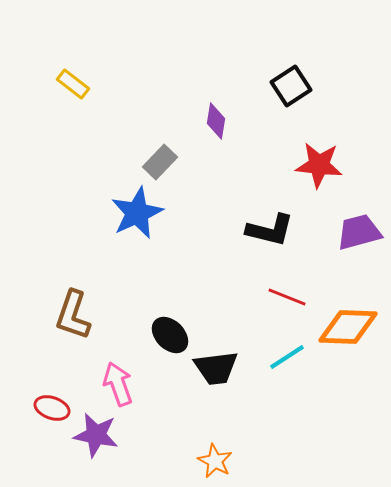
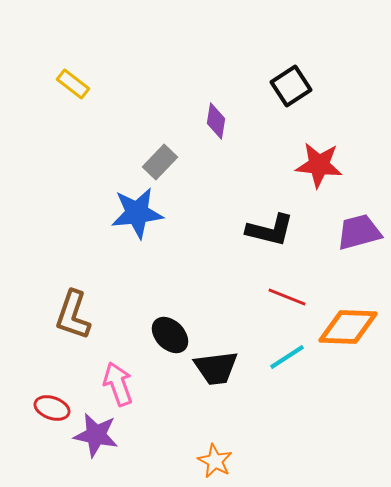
blue star: rotated 18 degrees clockwise
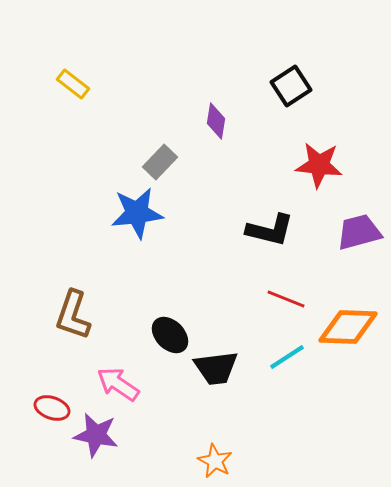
red line: moved 1 px left, 2 px down
pink arrow: rotated 36 degrees counterclockwise
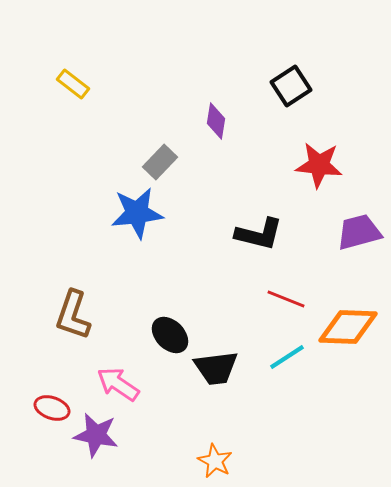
black L-shape: moved 11 px left, 4 px down
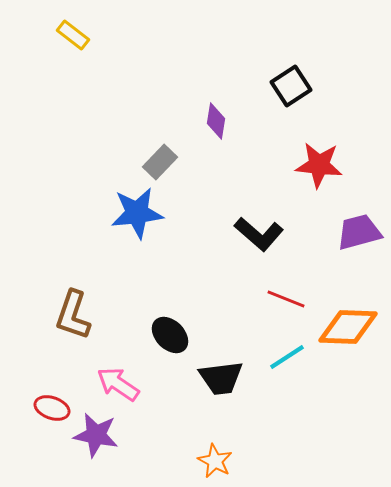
yellow rectangle: moved 49 px up
black L-shape: rotated 27 degrees clockwise
black trapezoid: moved 5 px right, 10 px down
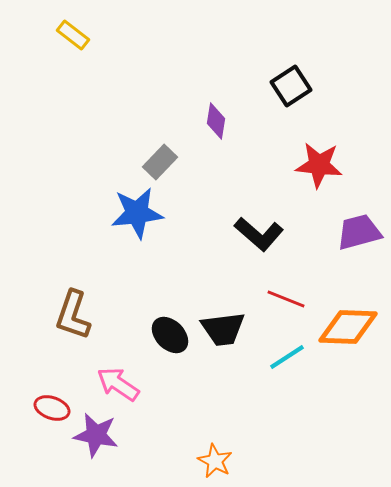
black trapezoid: moved 2 px right, 49 px up
